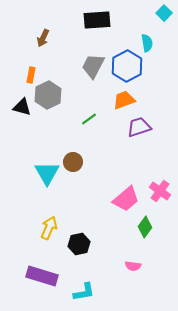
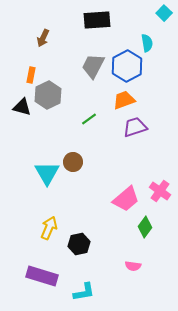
purple trapezoid: moved 4 px left
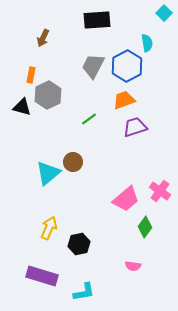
cyan triangle: moved 1 px right; rotated 20 degrees clockwise
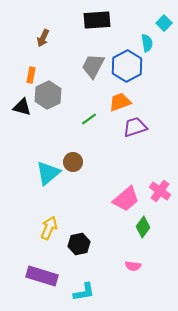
cyan square: moved 10 px down
orange trapezoid: moved 4 px left, 2 px down
green diamond: moved 2 px left
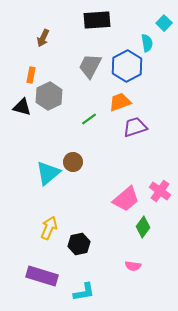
gray trapezoid: moved 3 px left
gray hexagon: moved 1 px right, 1 px down
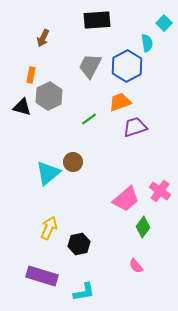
pink semicircle: moved 3 px right; rotated 42 degrees clockwise
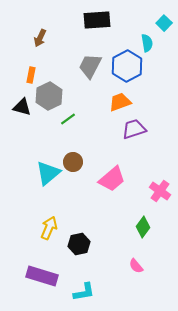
brown arrow: moved 3 px left
green line: moved 21 px left
purple trapezoid: moved 1 px left, 2 px down
pink trapezoid: moved 14 px left, 20 px up
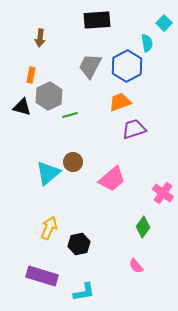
brown arrow: rotated 18 degrees counterclockwise
green line: moved 2 px right, 4 px up; rotated 21 degrees clockwise
pink cross: moved 3 px right, 2 px down
